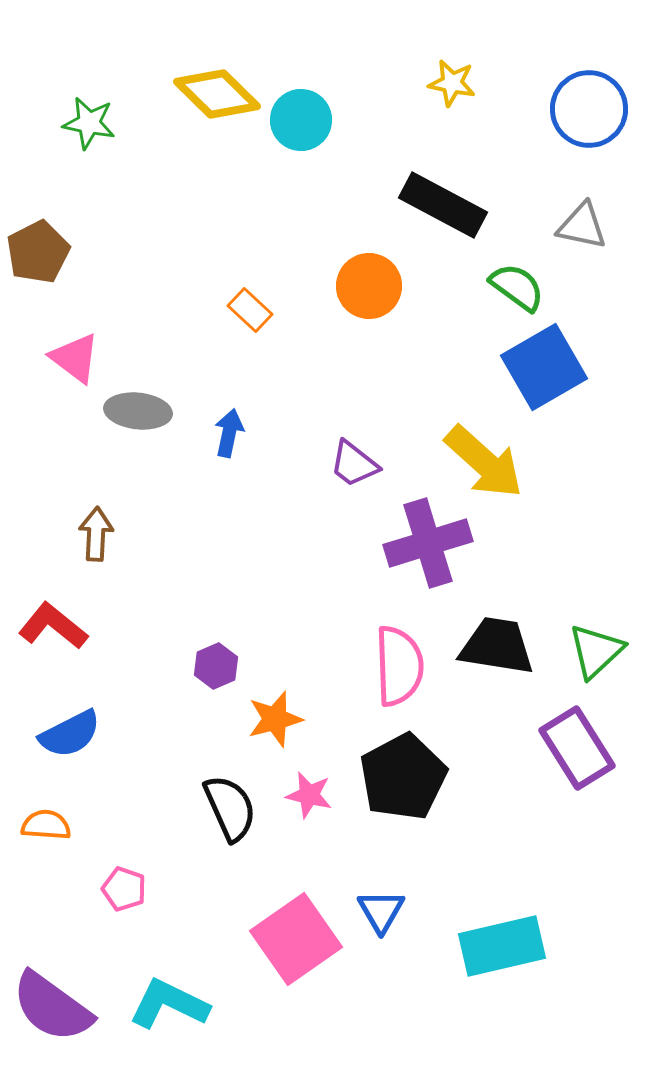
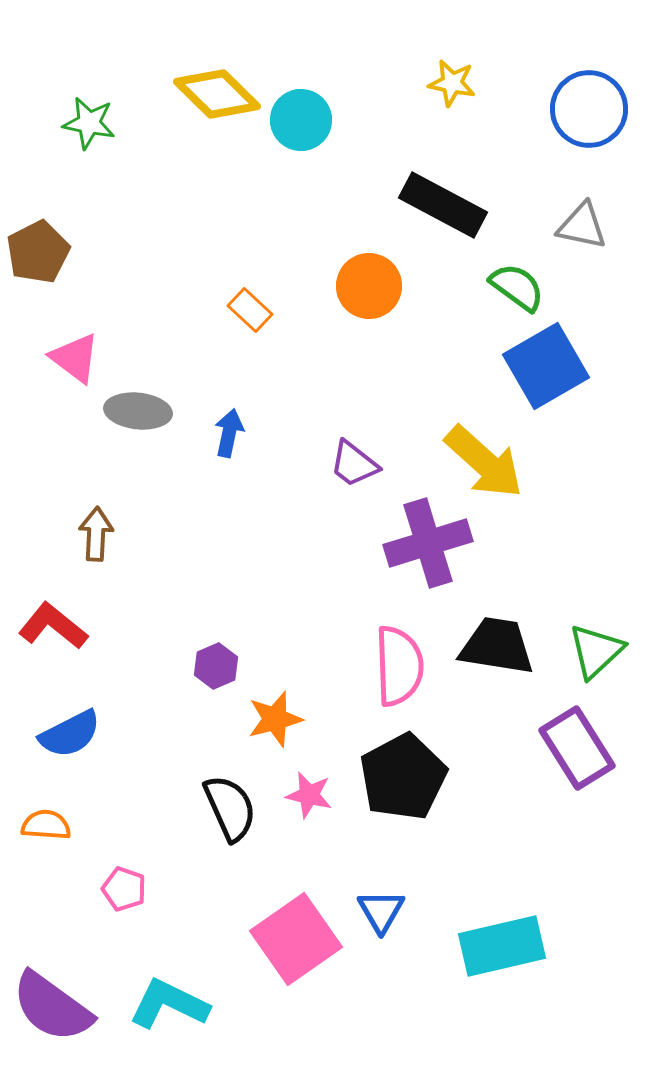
blue square: moved 2 px right, 1 px up
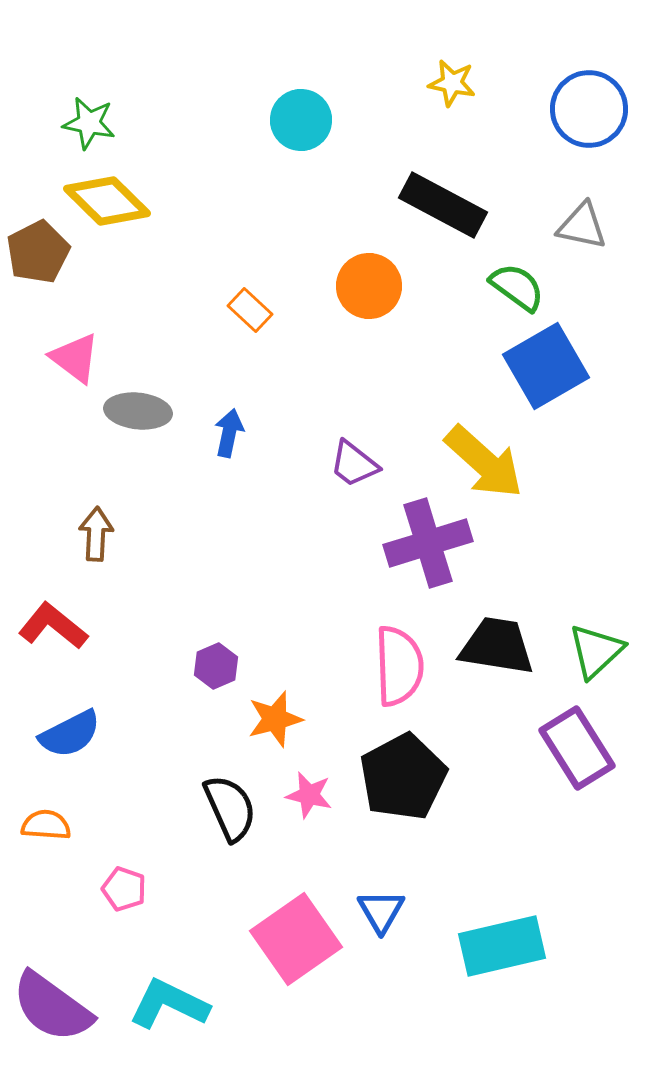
yellow diamond: moved 110 px left, 107 px down
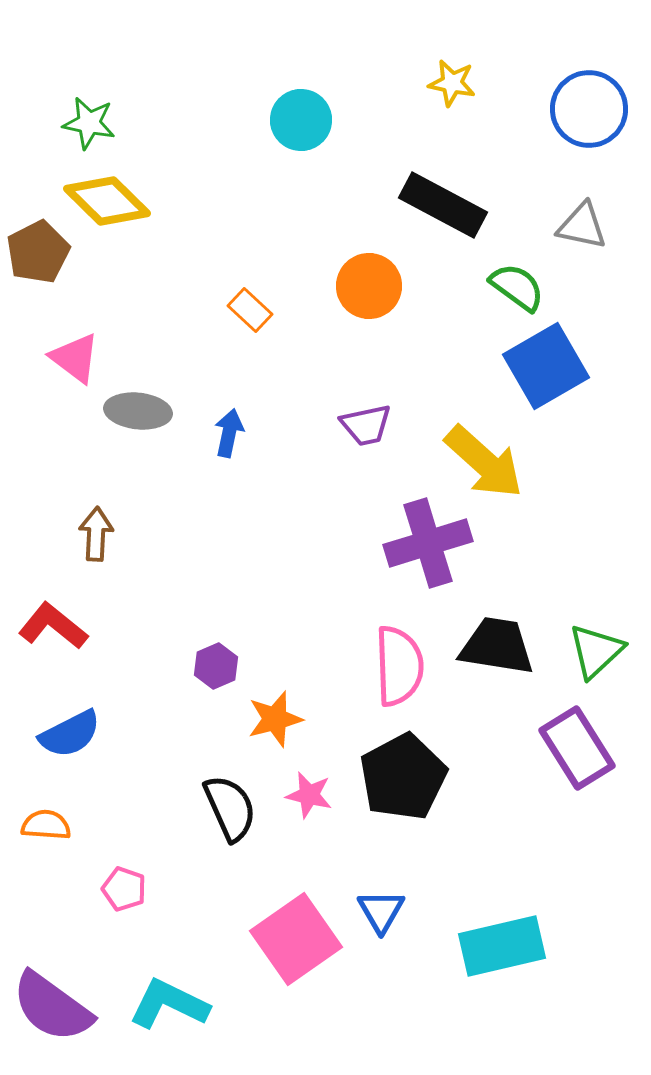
purple trapezoid: moved 12 px right, 39 px up; rotated 50 degrees counterclockwise
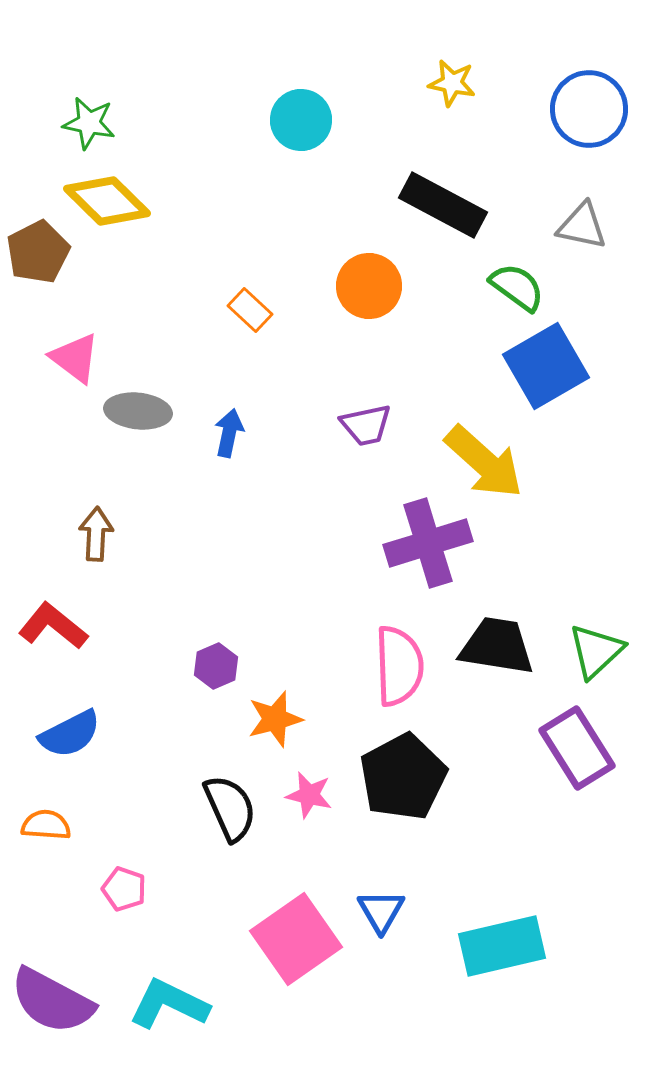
purple semicircle: moved 6 px up; rotated 8 degrees counterclockwise
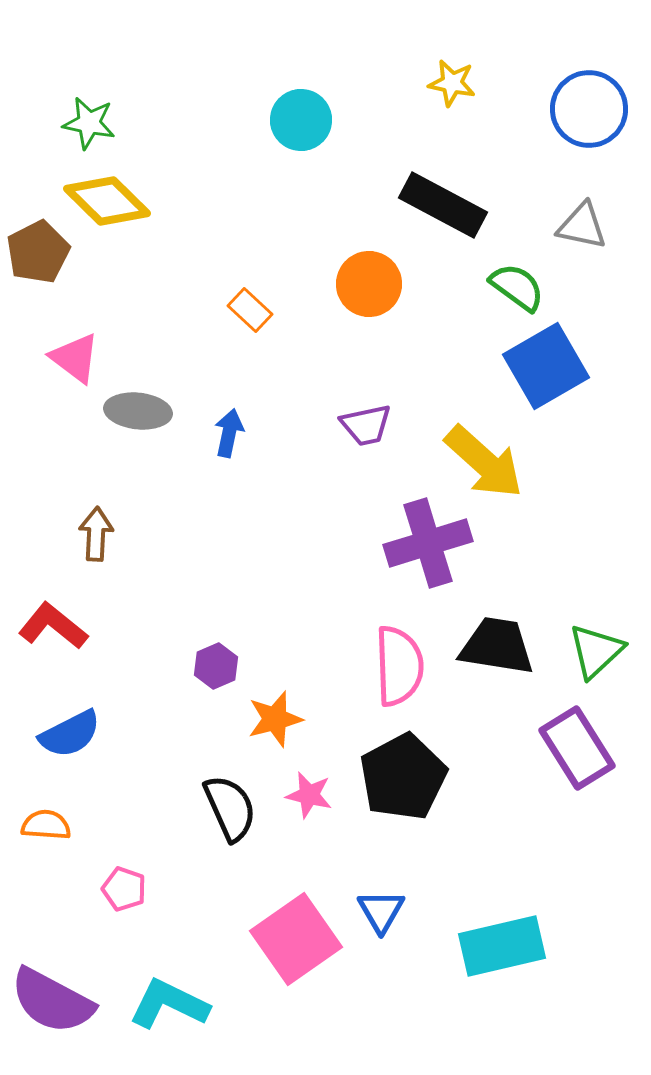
orange circle: moved 2 px up
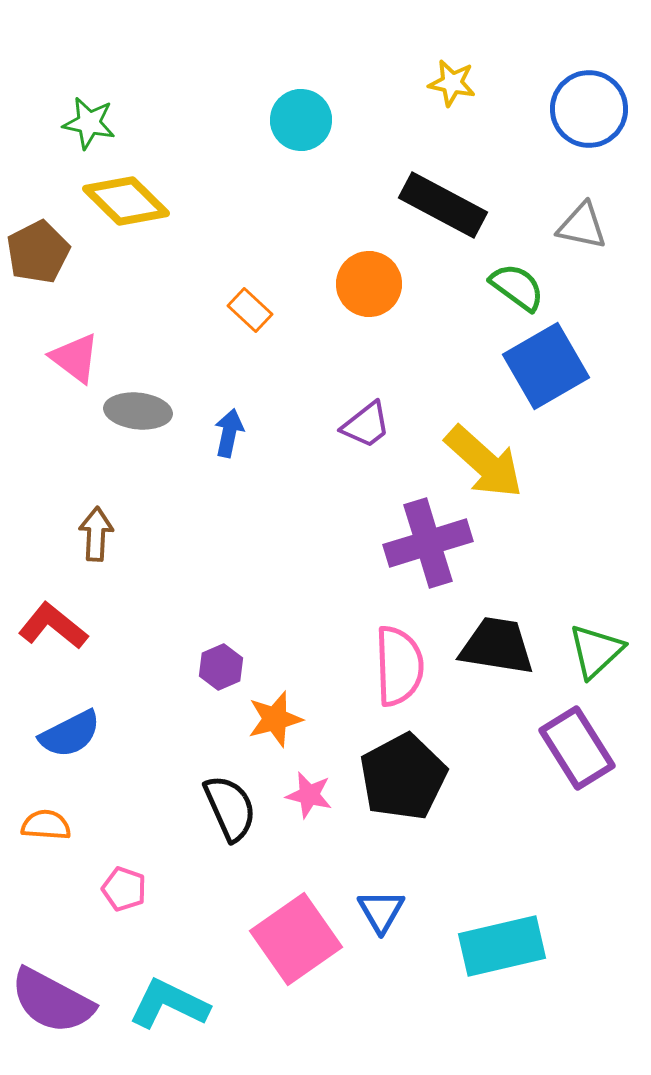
yellow diamond: moved 19 px right
purple trapezoid: rotated 26 degrees counterclockwise
purple hexagon: moved 5 px right, 1 px down
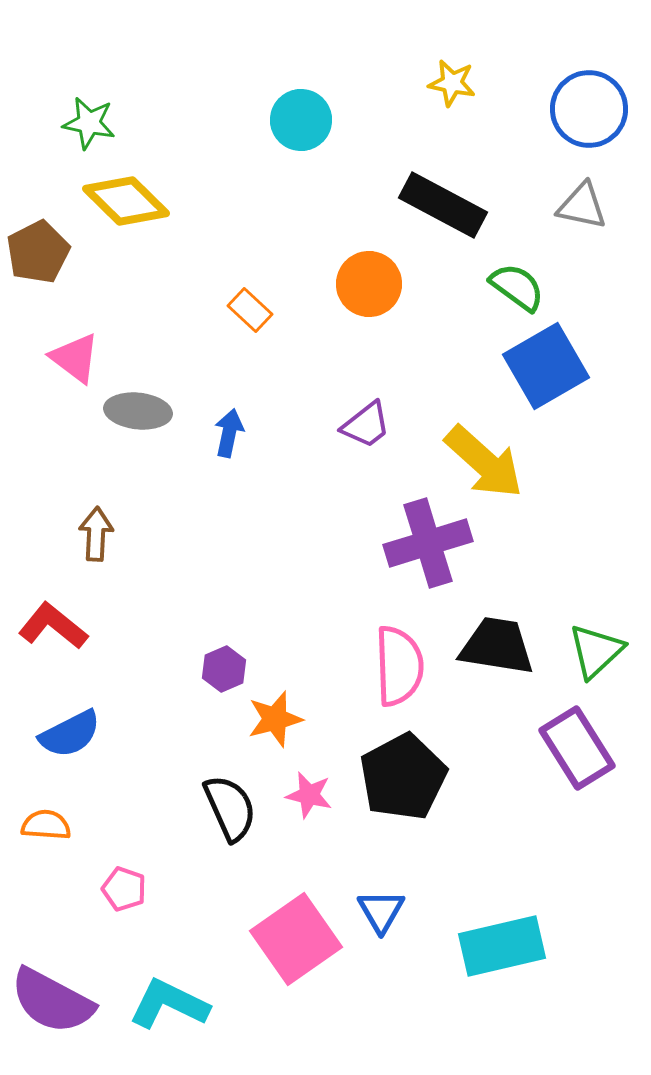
gray triangle: moved 20 px up
purple hexagon: moved 3 px right, 2 px down
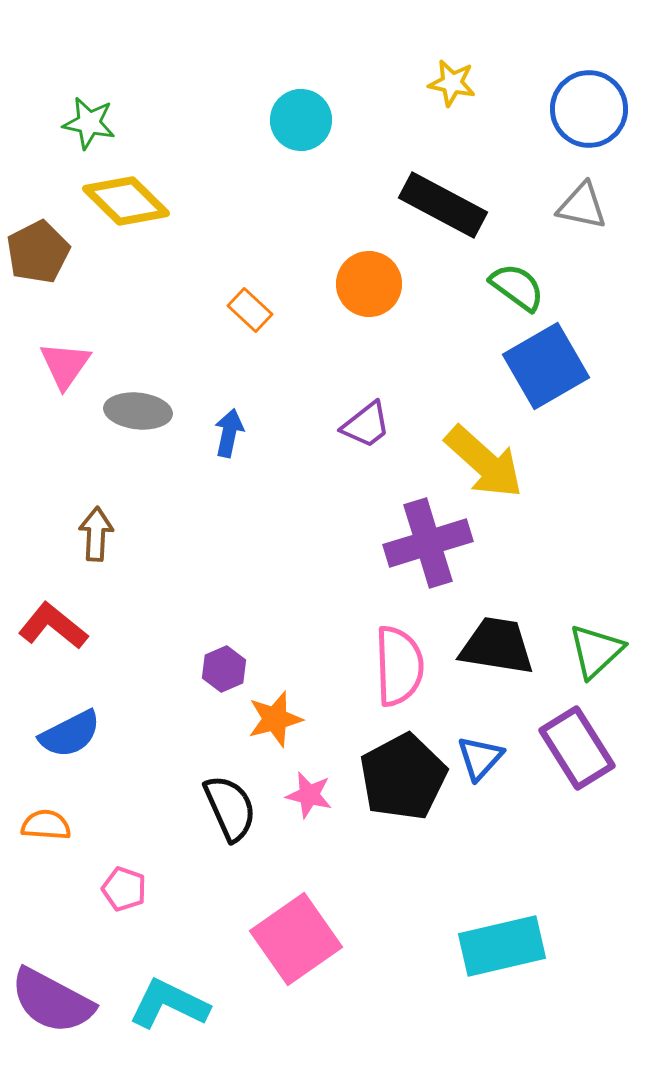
pink triangle: moved 10 px left, 7 px down; rotated 28 degrees clockwise
blue triangle: moved 99 px right, 153 px up; rotated 12 degrees clockwise
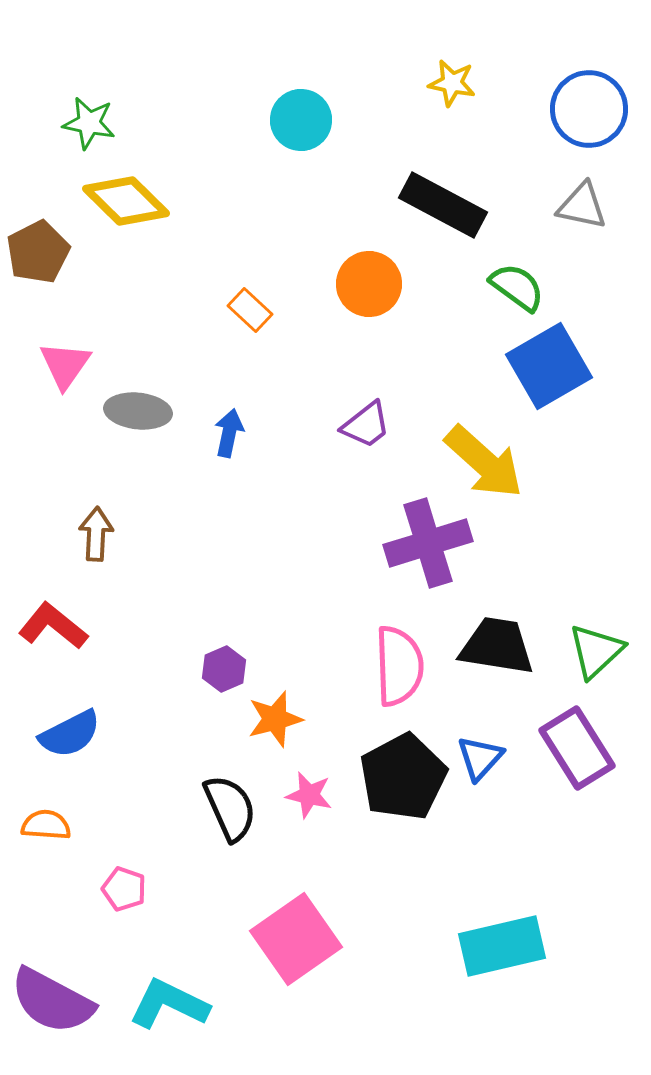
blue square: moved 3 px right
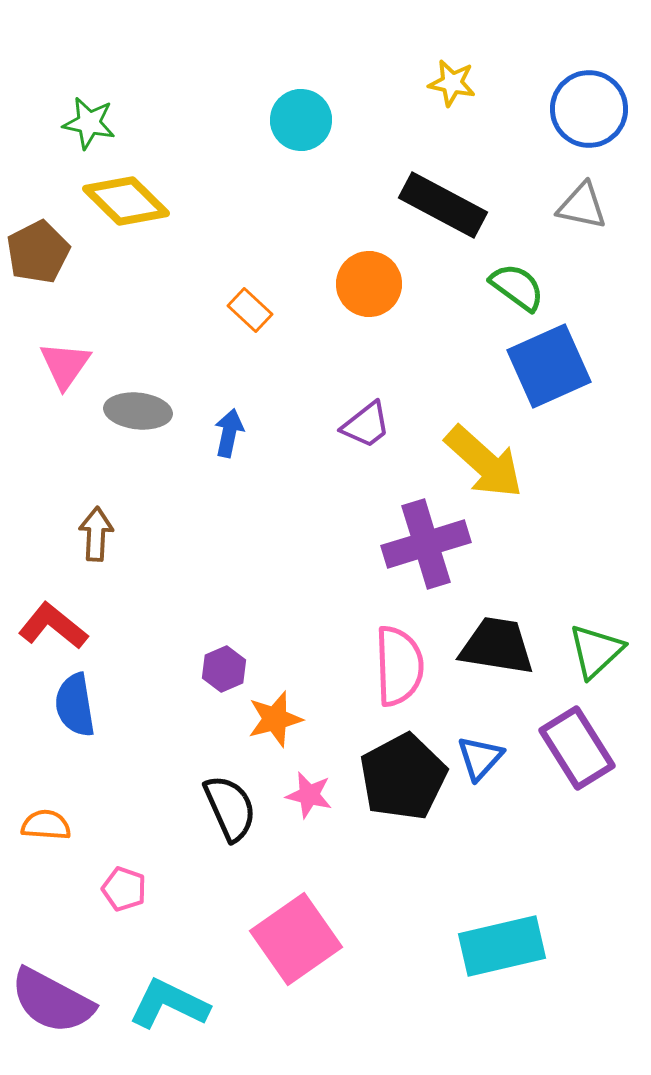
blue square: rotated 6 degrees clockwise
purple cross: moved 2 px left, 1 px down
blue semicircle: moved 5 px right, 29 px up; rotated 108 degrees clockwise
